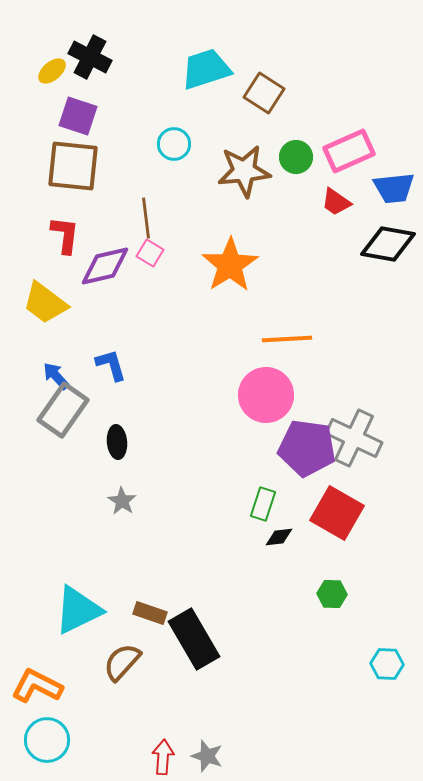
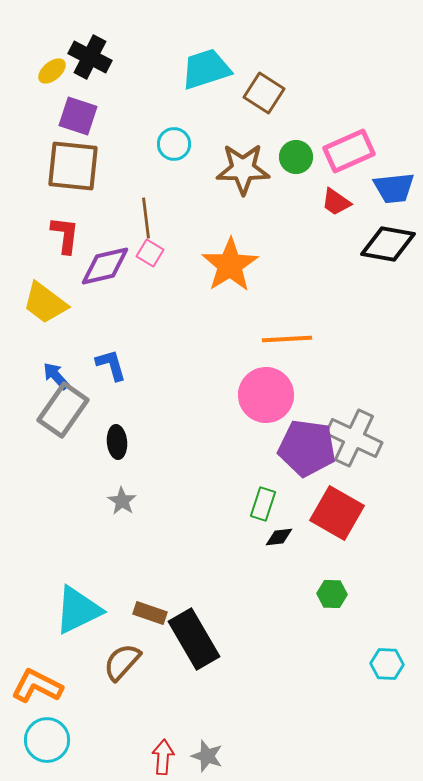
brown star at (244, 171): moved 1 px left, 2 px up; rotated 6 degrees clockwise
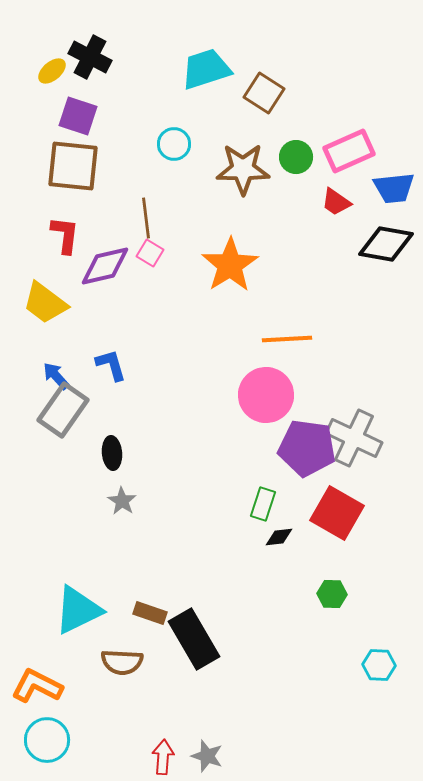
black diamond at (388, 244): moved 2 px left
black ellipse at (117, 442): moved 5 px left, 11 px down
brown semicircle at (122, 662): rotated 129 degrees counterclockwise
cyan hexagon at (387, 664): moved 8 px left, 1 px down
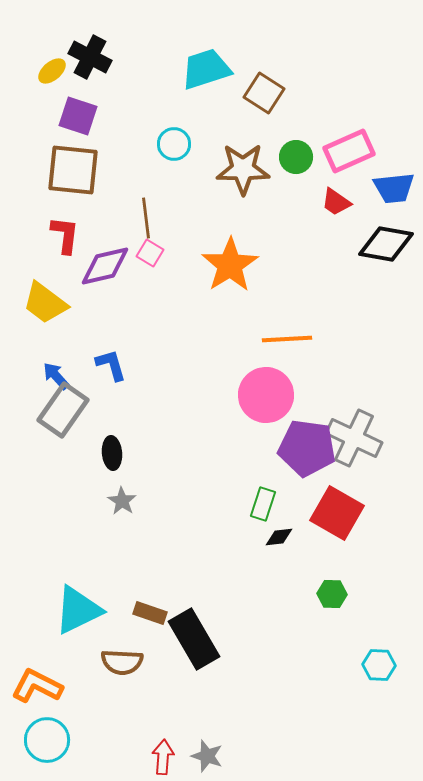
brown square at (73, 166): moved 4 px down
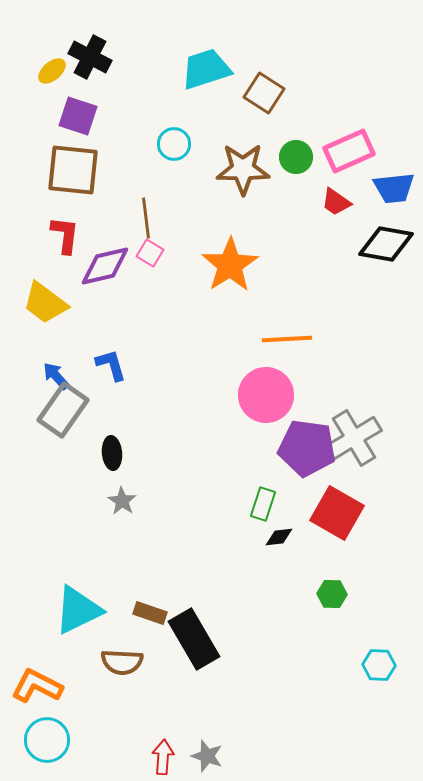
gray cross at (354, 438): rotated 34 degrees clockwise
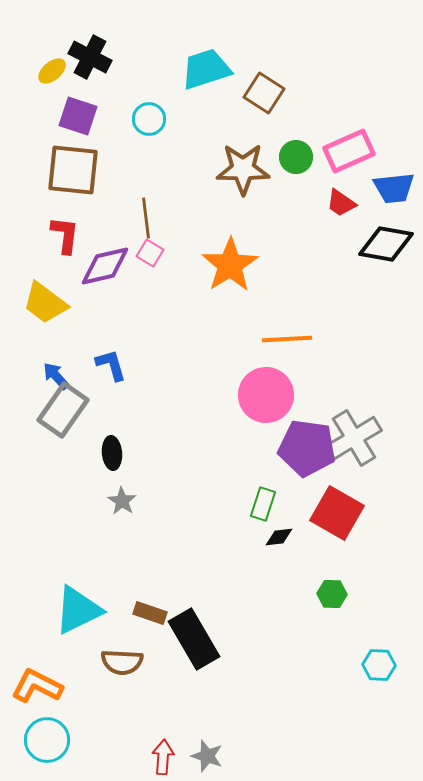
cyan circle at (174, 144): moved 25 px left, 25 px up
red trapezoid at (336, 202): moved 5 px right, 1 px down
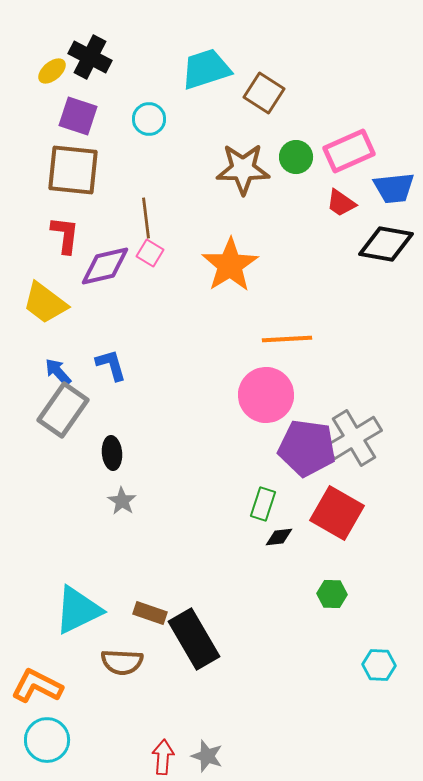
blue arrow at (56, 376): moved 2 px right, 4 px up
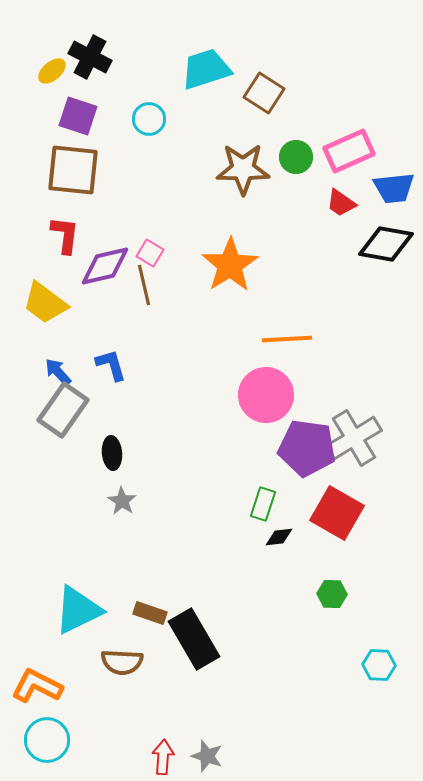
brown line at (146, 218): moved 2 px left, 67 px down; rotated 6 degrees counterclockwise
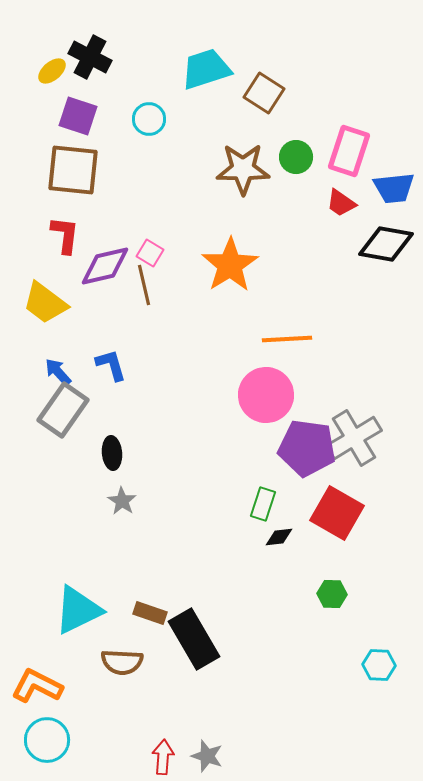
pink rectangle at (349, 151): rotated 48 degrees counterclockwise
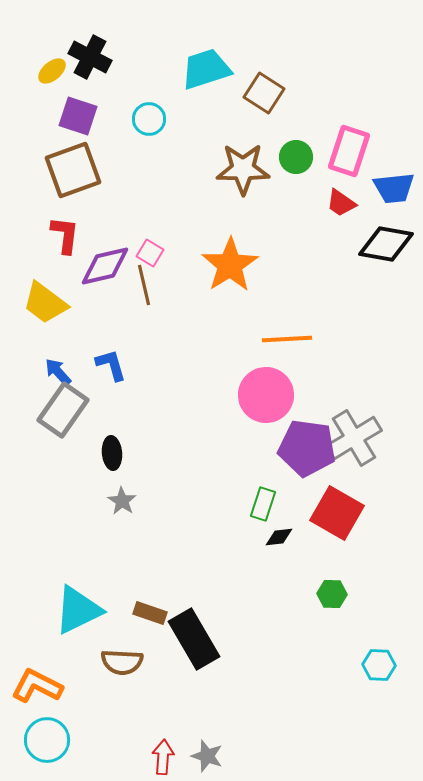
brown square at (73, 170): rotated 26 degrees counterclockwise
